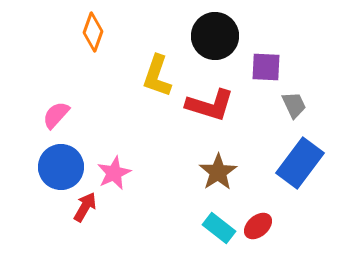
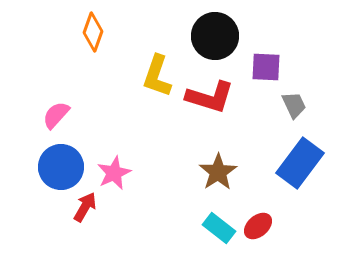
red L-shape: moved 8 px up
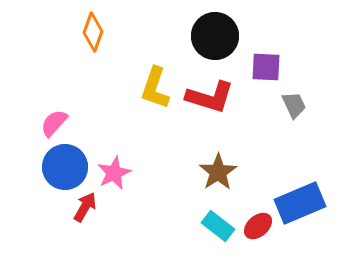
yellow L-shape: moved 2 px left, 12 px down
pink semicircle: moved 2 px left, 8 px down
blue rectangle: moved 40 px down; rotated 30 degrees clockwise
blue circle: moved 4 px right
cyan rectangle: moved 1 px left, 2 px up
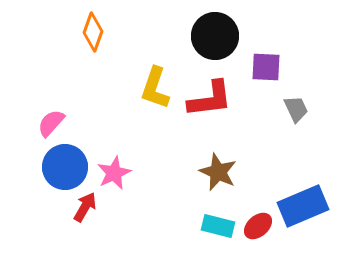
red L-shape: moved 2 px down; rotated 24 degrees counterclockwise
gray trapezoid: moved 2 px right, 4 px down
pink semicircle: moved 3 px left
brown star: rotated 15 degrees counterclockwise
blue rectangle: moved 3 px right, 3 px down
cyan rectangle: rotated 24 degrees counterclockwise
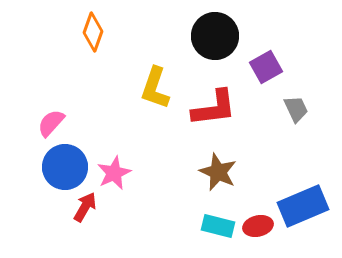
purple square: rotated 32 degrees counterclockwise
red L-shape: moved 4 px right, 9 px down
red ellipse: rotated 28 degrees clockwise
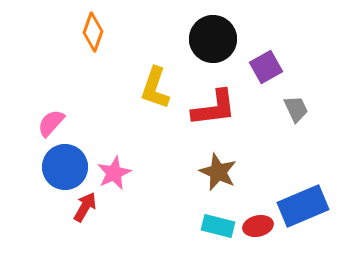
black circle: moved 2 px left, 3 px down
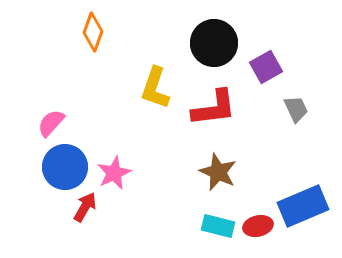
black circle: moved 1 px right, 4 px down
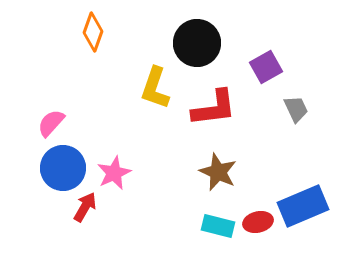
black circle: moved 17 px left
blue circle: moved 2 px left, 1 px down
red ellipse: moved 4 px up
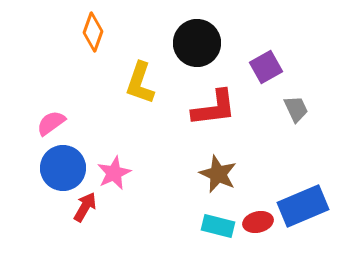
yellow L-shape: moved 15 px left, 5 px up
pink semicircle: rotated 12 degrees clockwise
brown star: moved 2 px down
